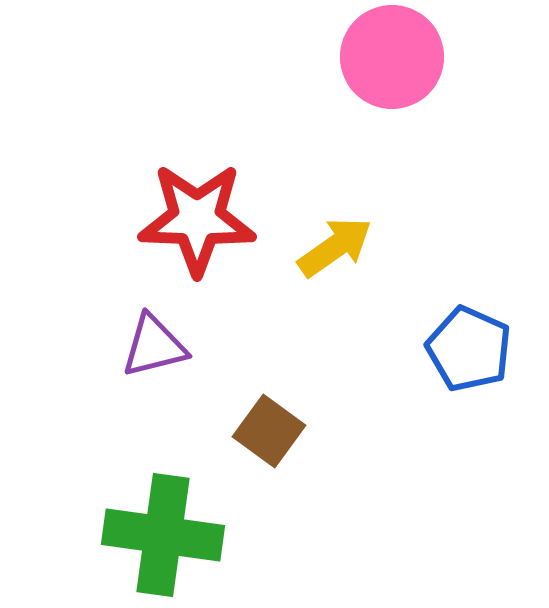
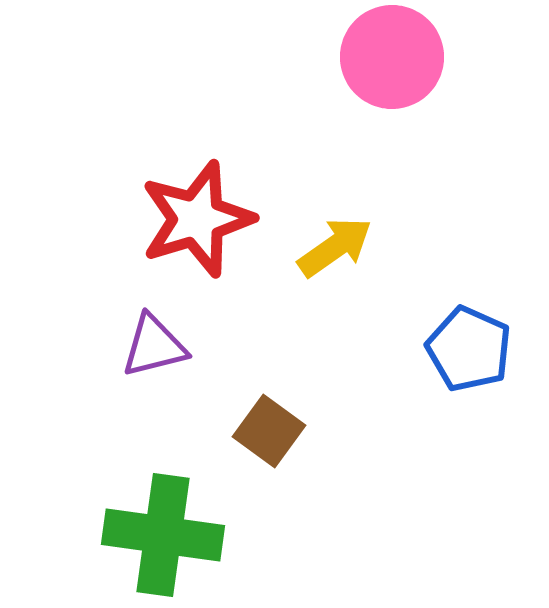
red star: rotated 19 degrees counterclockwise
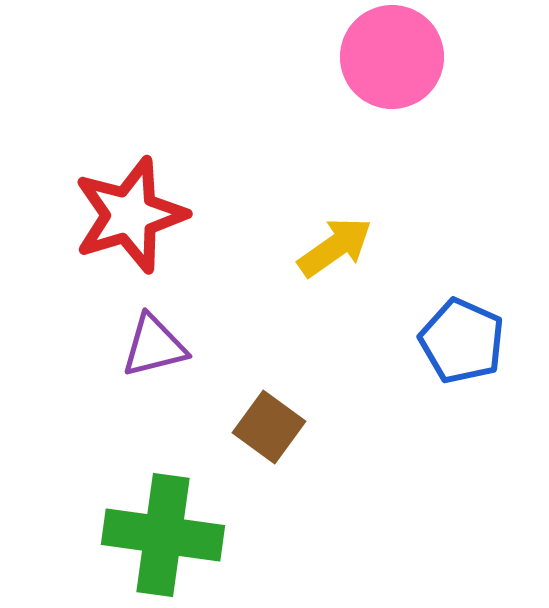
red star: moved 67 px left, 4 px up
blue pentagon: moved 7 px left, 8 px up
brown square: moved 4 px up
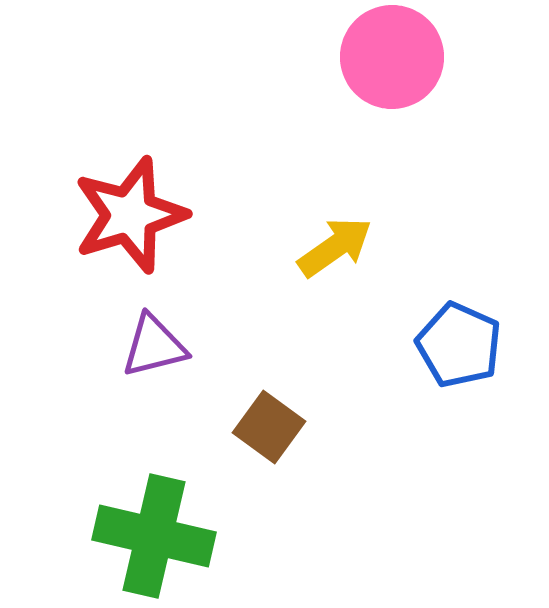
blue pentagon: moved 3 px left, 4 px down
green cross: moved 9 px left, 1 px down; rotated 5 degrees clockwise
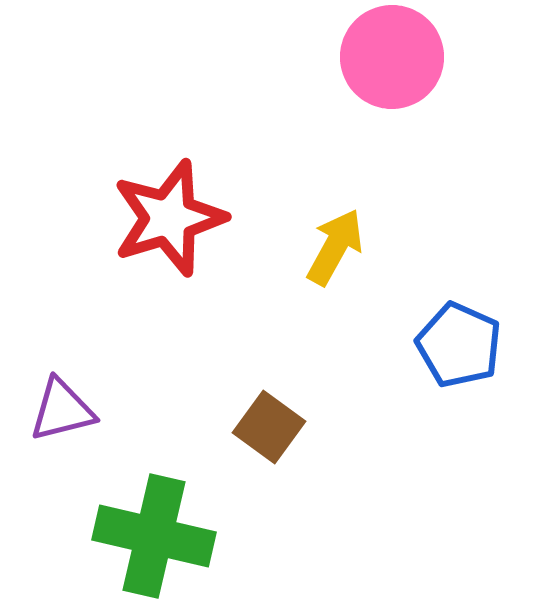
red star: moved 39 px right, 3 px down
yellow arrow: rotated 26 degrees counterclockwise
purple triangle: moved 92 px left, 64 px down
